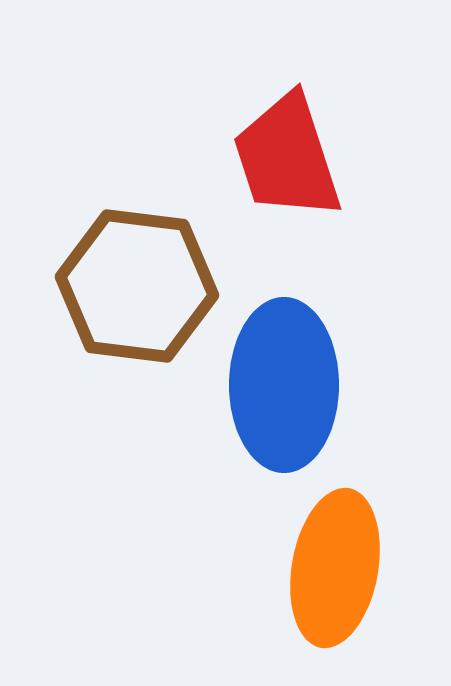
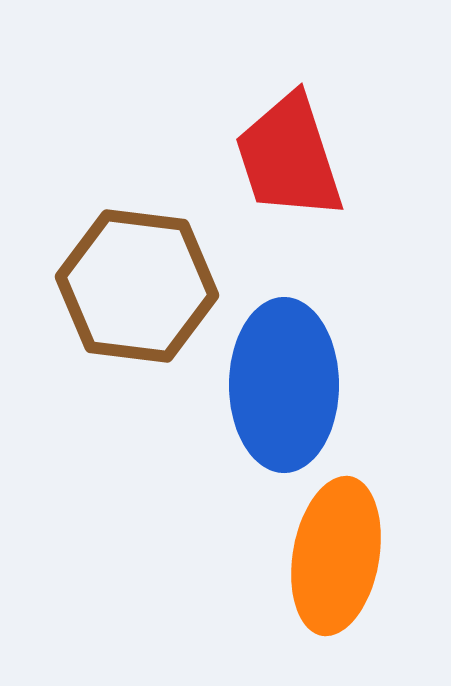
red trapezoid: moved 2 px right
orange ellipse: moved 1 px right, 12 px up
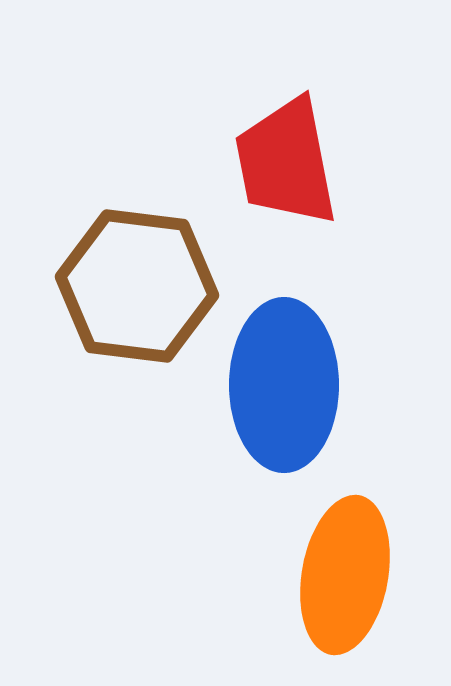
red trapezoid: moved 3 px left, 5 px down; rotated 7 degrees clockwise
orange ellipse: moved 9 px right, 19 px down
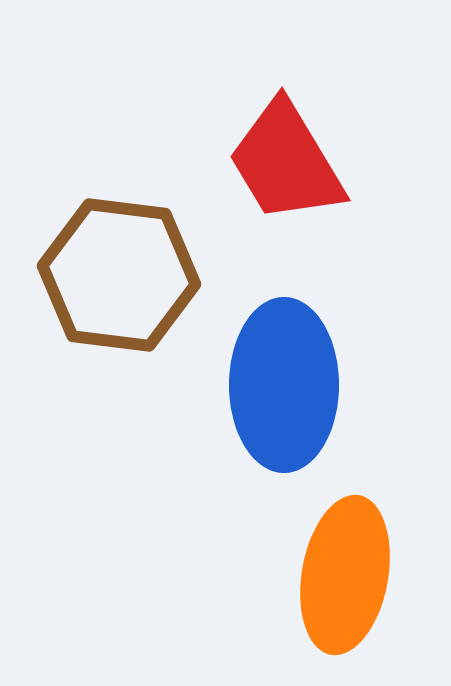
red trapezoid: rotated 20 degrees counterclockwise
brown hexagon: moved 18 px left, 11 px up
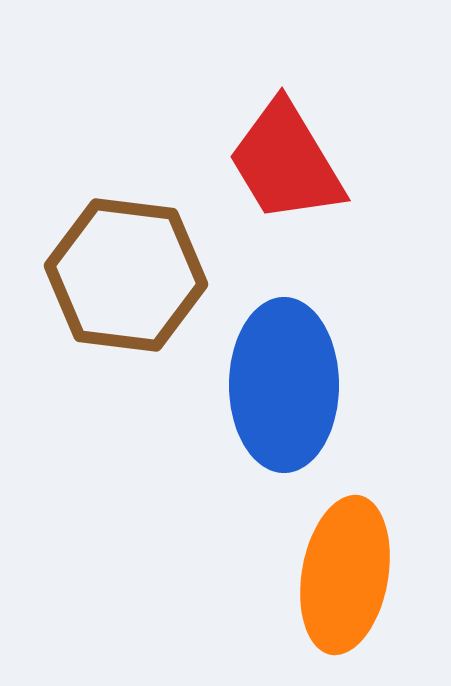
brown hexagon: moved 7 px right
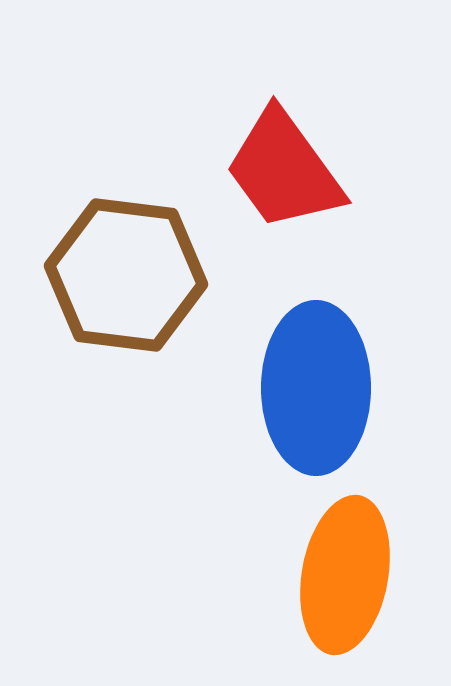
red trapezoid: moved 2 px left, 8 px down; rotated 5 degrees counterclockwise
blue ellipse: moved 32 px right, 3 px down
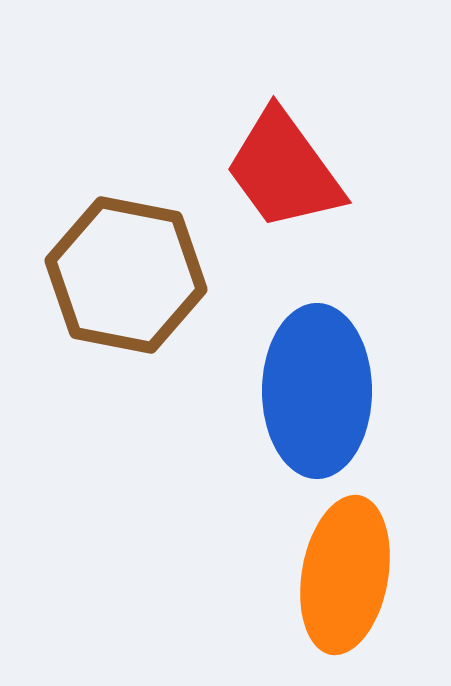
brown hexagon: rotated 4 degrees clockwise
blue ellipse: moved 1 px right, 3 px down
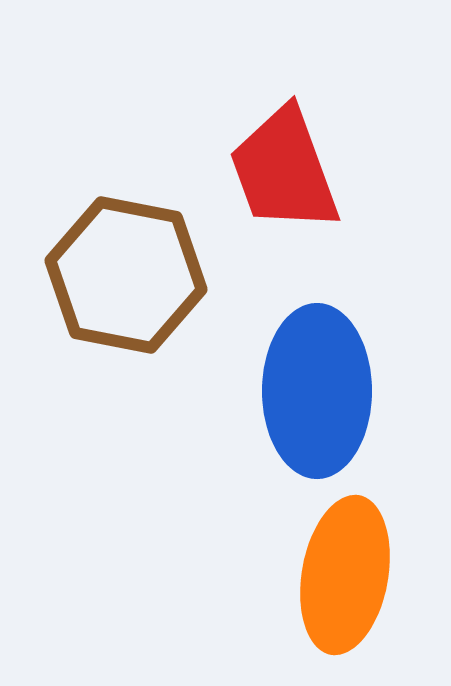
red trapezoid: rotated 16 degrees clockwise
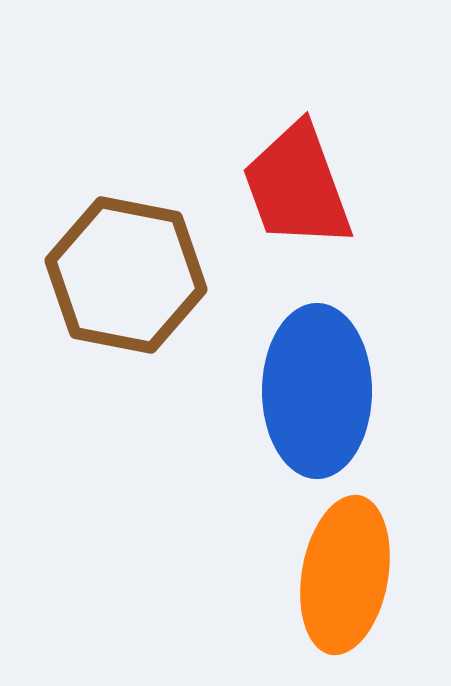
red trapezoid: moved 13 px right, 16 px down
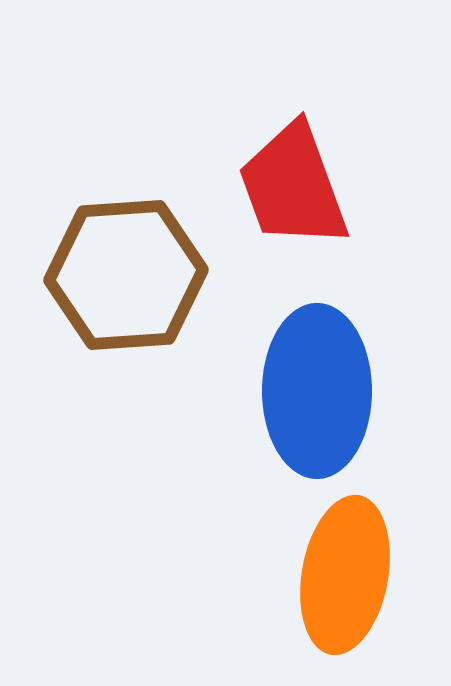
red trapezoid: moved 4 px left
brown hexagon: rotated 15 degrees counterclockwise
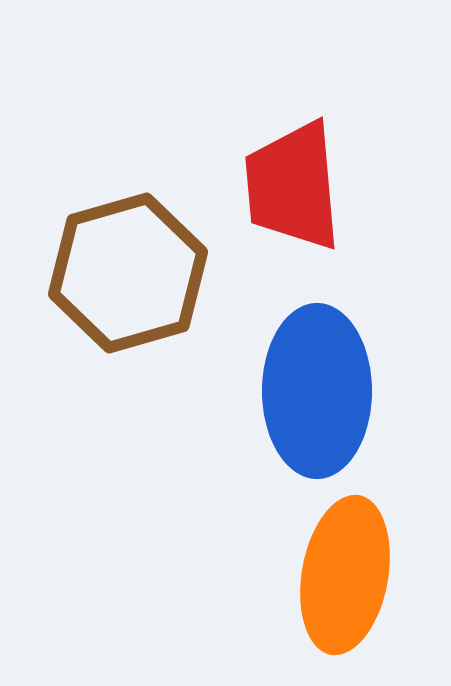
red trapezoid: rotated 15 degrees clockwise
brown hexagon: moved 2 px right, 2 px up; rotated 12 degrees counterclockwise
